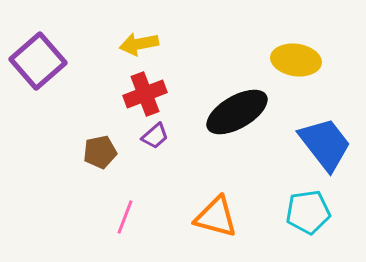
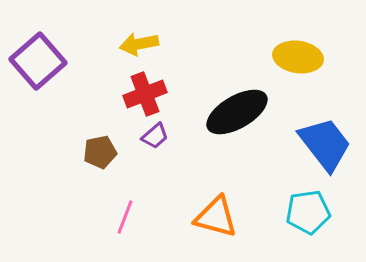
yellow ellipse: moved 2 px right, 3 px up
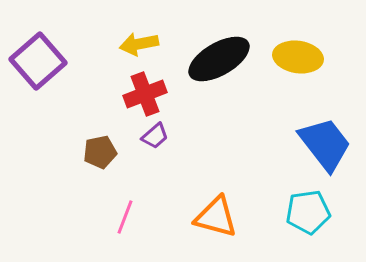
black ellipse: moved 18 px left, 53 px up
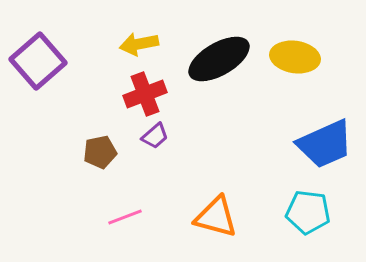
yellow ellipse: moved 3 px left
blue trapezoid: rotated 104 degrees clockwise
cyan pentagon: rotated 15 degrees clockwise
pink line: rotated 48 degrees clockwise
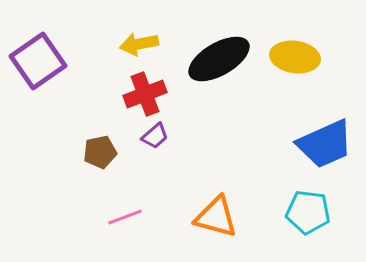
purple square: rotated 6 degrees clockwise
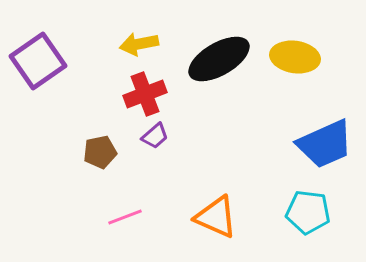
orange triangle: rotated 9 degrees clockwise
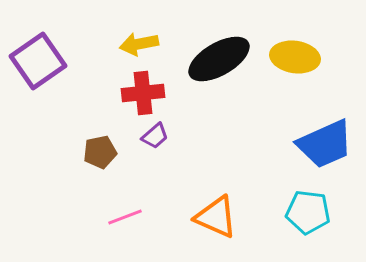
red cross: moved 2 px left, 1 px up; rotated 15 degrees clockwise
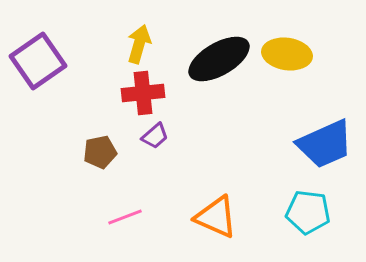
yellow arrow: rotated 117 degrees clockwise
yellow ellipse: moved 8 px left, 3 px up
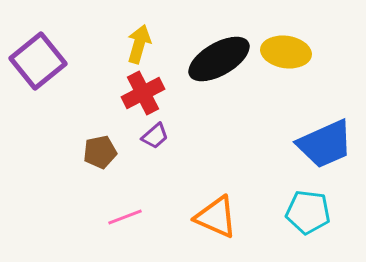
yellow ellipse: moved 1 px left, 2 px up
purple square: rotated 4 degrees counterclockwise
red cross: rotated 21 degrees counterclockwise
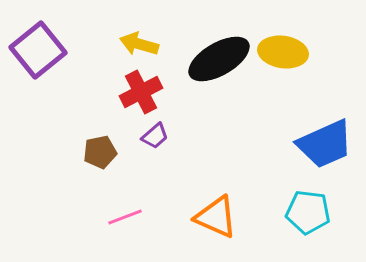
yellow arrow: rotated 90 degrees counterclockwise
yellow ellipse: moved 3 px left
purple square: moved 11 px up
red cross: moved 2 px left, 1 px up
